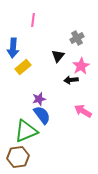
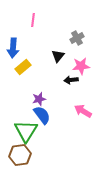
pink star: rotated 24 degrees clockwise
green triangle: rotated 35 degrees counterclockwise
brown hexagon: moved 2 px right, 2 px up
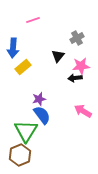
pink line: rotated 64 degrees clockwise
black arrow: moved 4 px right, 2 px up
brown hexagon: rotated 15 degrees counterclockwise
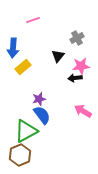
green triangle: rotated 30 degrees clockwise
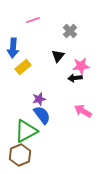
gray cross: moved 7 px left, 7 px up; rotated 16 degrees counterclockwise
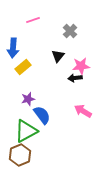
purple star: moved 11 px left
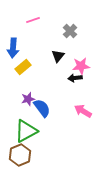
blue semicircle: moved 7 px up
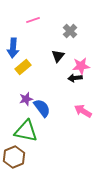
purple star: moved 2 px left
green triangle: rotated 40 degrees clockwise
brown hexagon: moved 6 px left, 2 px down
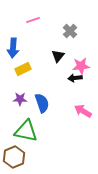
yellow rectangle: moved 2 px down; rotated 14 degrees clockwise
purple star: moved 6 px left; rotated 16 degrees clockwise
blue semicircle: moved 5 px up; rotated 18 degrees clockwise
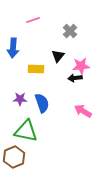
yellow rectangle: moved 13 px right; rotated 28 degrees clockwise
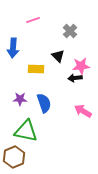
black triangle: rotated 24 degrees counterclockwise
blue semicircle: moved 2 px right
